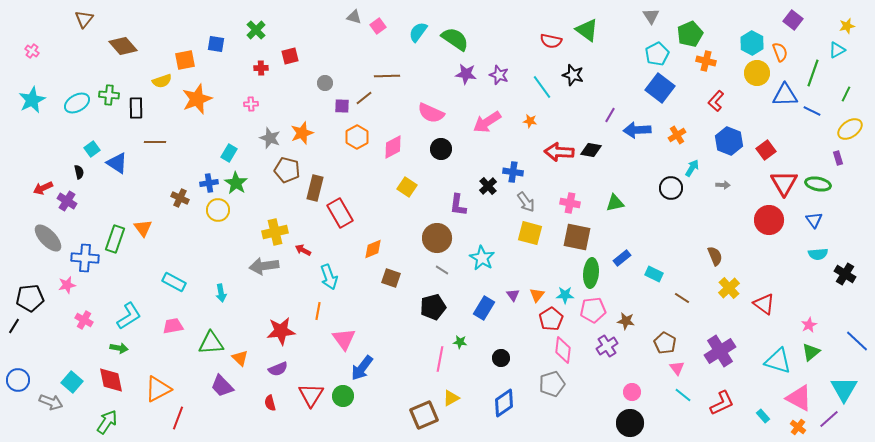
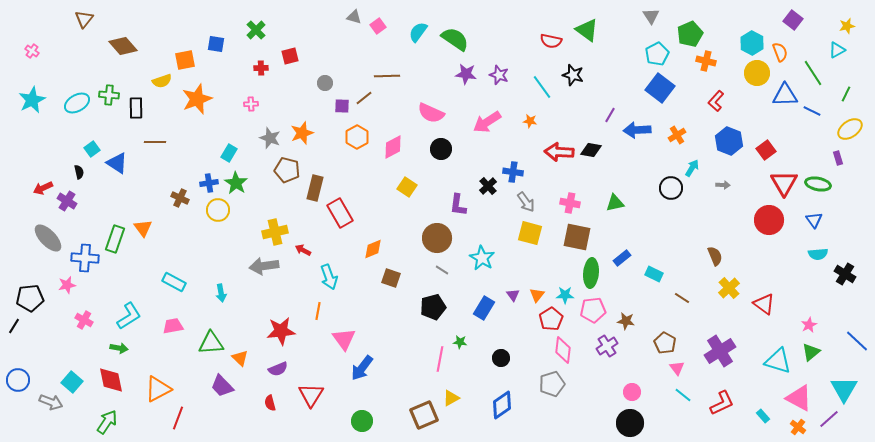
green line at (813, 73): rotated 52 degrees counterclockwise
green circle at (343, 396): moved 19 px right, 25 px down
blue diamond at (504, 403): moved 2 px left, 2 px down
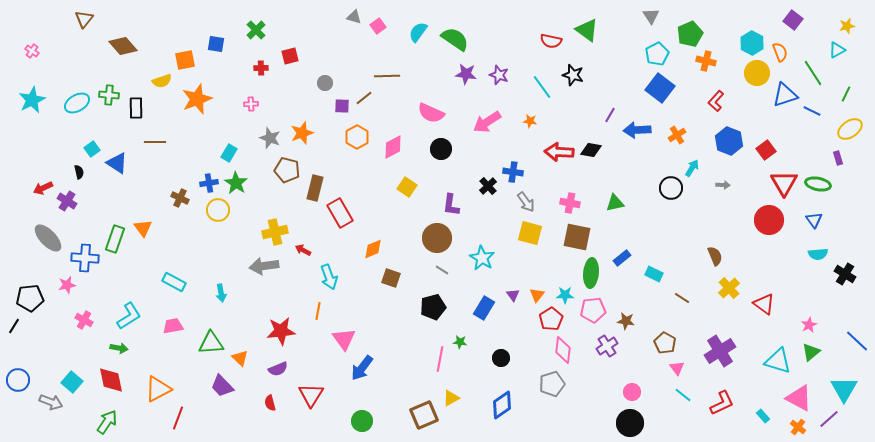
blue triangle at (785, 95): rotated 16 degrees counterclockwise
purple L-shape at (458, 205): moved 7 px left
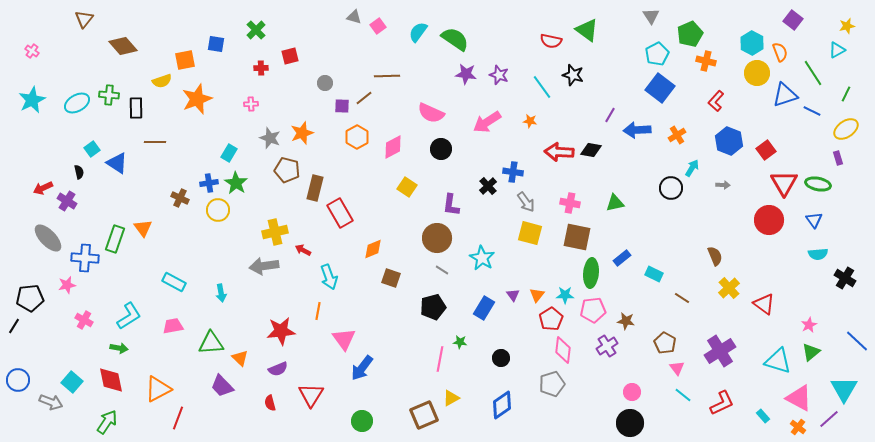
yellow ellipse at (850, 129): moved 4 px left
black cross at (845, 274): moved 4 px down
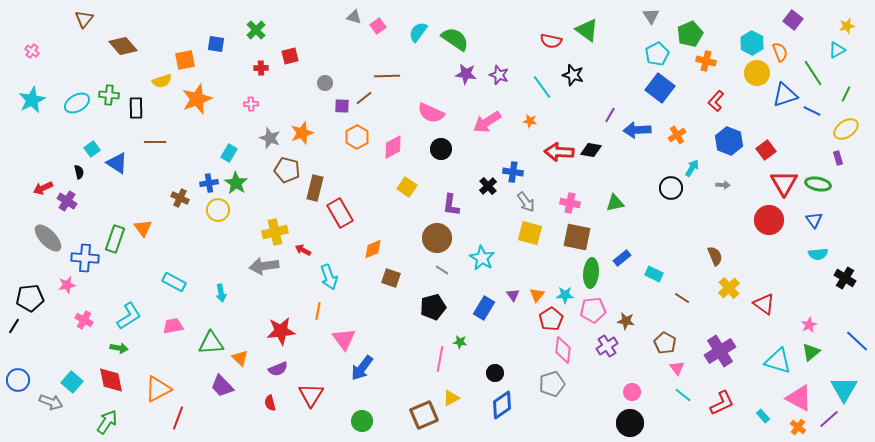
black circle at (501, 358): moved 6 px left, 15 px down
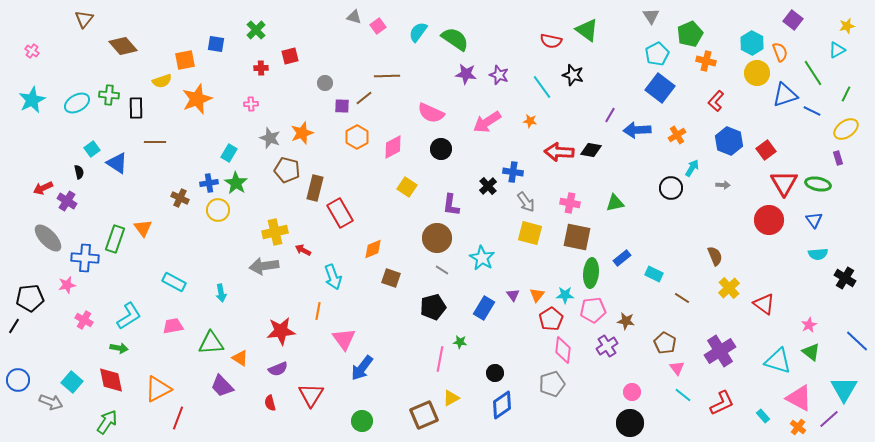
cyan arrow at (329, 277): moved 4 px right
green triangle at (811, 352): rotated 42 degrees counterclockwise
orange triangle at (240, 358): rotated 12 degrees counterclockwise
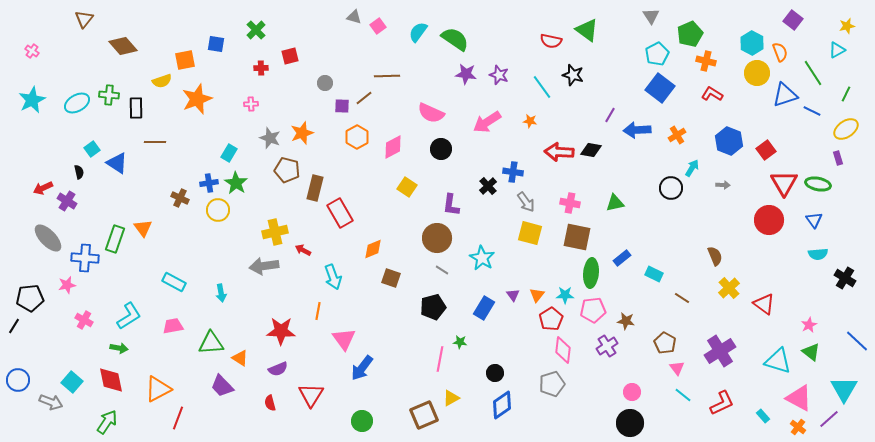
red L-shape at (716, 101): moved 4 px left, 7 px up; rotated 80 degrees clockwise
red star at (281, 331): rotated 8 degrees clockwise
